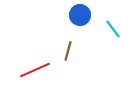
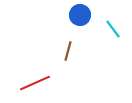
red line: moved 13 px down
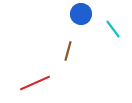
blue circle: moved 1 px right, 1 px up
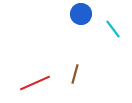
brown line: moved 7 px right, 23 px down
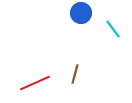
blue circle: moved 1 px up
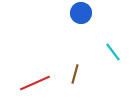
cyan line: moved 23 px down
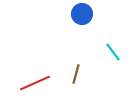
blue circle: moved 1 px right, 1 px down
brown line: moved 1 px right
